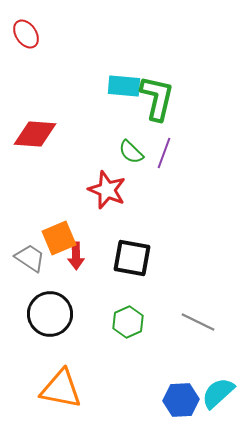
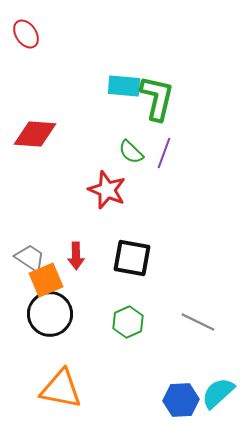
orange square: moved 13 px left, 42 px down
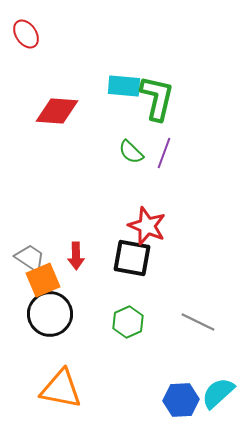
red diamond: moved 22 px right, 23 px up
red star: moved 40 px right, 36 px down
orange square: moved 3 px left
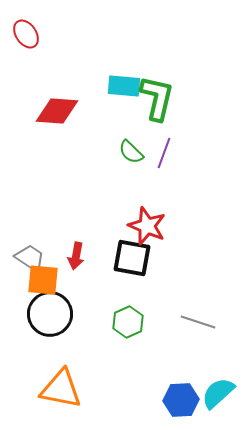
red arrow: rotated 12 degrees clockwise
orange square: rotated 28 degrees clockwise
gray line: rotated 8 degrees counterclockwise
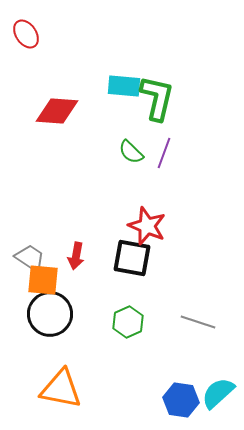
blue hexagon: rotated 12 degrees clockwise
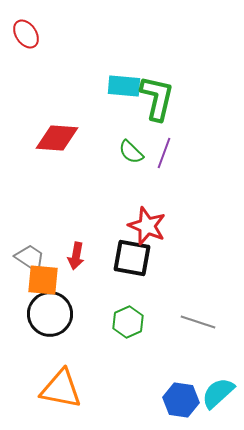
red diamond: moved 27 px down
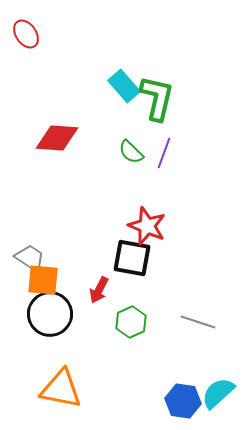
cyan rectangle: rotated 44 degrees clockwise
red arrow: moved 23 px right, 34 px down; rotated 16 degrees clockwise
green hexagon: moved 3 px right
blue hexagon: moved 2 px right, 1 px down
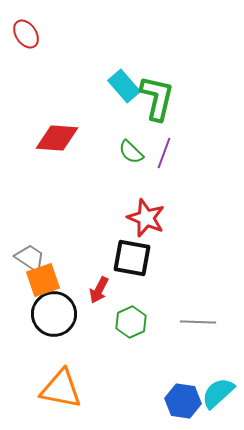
red star: moved 1 px left, 8 px up
orange square: rotated 24 degrees counterclockwise
black circle: moved 4 px right
gray line: rotated 16 degrees counterclockwise
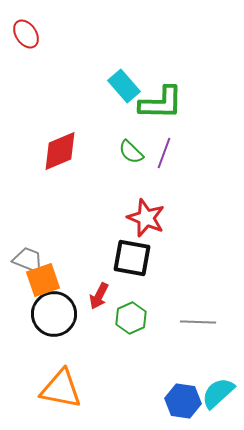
green L-shape: moved 4 px right, 5 px down; rotated 78 degrees clockwise
red diamond: moved 3 px right, 13 px down; rotated 27 degrees counterclockwise
gray trapezoid: moved 2 px left, 2 px down; rotated 12 degrees counterclockwise
red arrow: moved 6 px down
green hexagon: moved 4 px up
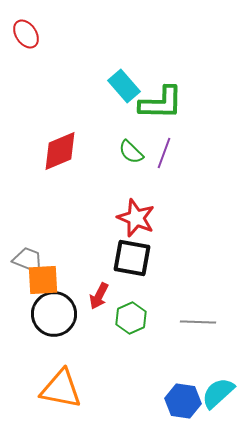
red star: moved 10 px left
orange square: rotated 16 degrees clockwise
